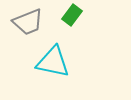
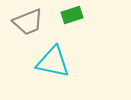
green rectangle: rotated 35 degrees clockwise
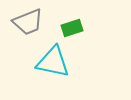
green rectangle: moved 13 px down
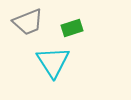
cyan triangle: rotated 45 degrees clockwise
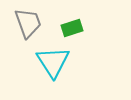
gray trapezoid: moved 1 px down; rotated 88 degrees counterclockwise
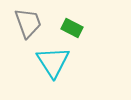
green rectangle: rotated 45 degrees clockwise
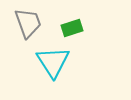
green rectangle: rotated 45 degrees counterclockwise
